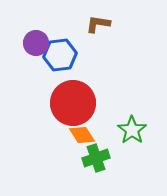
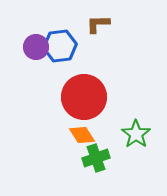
brown L-shape: rotated 10 degrees counterclockwise
purple circle: moved 4 px down
blue hexagon: moved 9 px up
red circle: moved 11 px right, 6 px up
green star: moved 4 px right, 4 px down
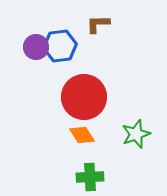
green star: rotated 16 degrees clockwise
green cross: moved 6 px left, 19 px down; rotated 16 degrees clockwise
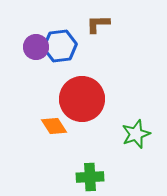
red circle: moved 2 px left, 2 px down
orange diamond: moved 28 px left, 9 px up
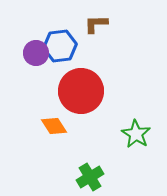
brown L-shape: moved 2 px left
purple circle: moved 6 px down
red circle: moved 1 px left, 8 px up
green star: rotated 20 degrees counterclockwise
green cross: rotated 28 degrees counterclockwise
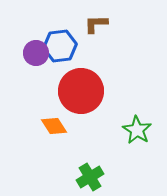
green star: moved 1 px right, 4 px up
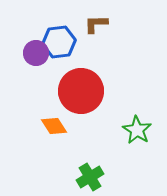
blue hexagon: moved 1 px left, 4 px up
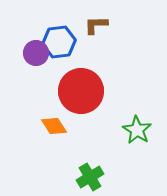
brown L-shape: moved 1 px down
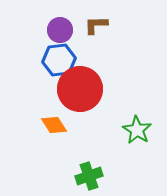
blue hexagon: moved 18 px down
purple circle: moved 24 px right, 23 px up
red circle: moved 1 px left, 2 px up
orange diamond: moved 1 px up
green cross: moved 1 px left, 1 px up; rotated 12 degrees clockwise
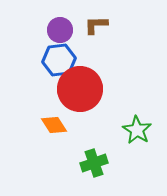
green cross: moved 5 px right, 13 px up
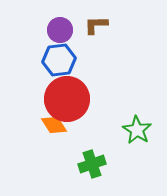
red circle: moved 13 px left, 10 px down
green cross: moved 2 px left, 1 px down
